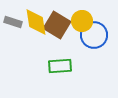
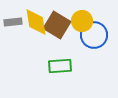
gray rectangle: rotated 24 degrees counterclockwise
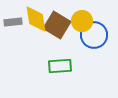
yellow diamond: moved 3 px up
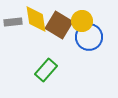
brown square: moved 2 px right
blue circle: moved 5 px left, 2 px down
green rectangle: moved 14 px left, 4 px down; rotated 45 degrees counterclockwise
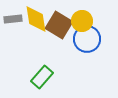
gray rectangle: moved 3 px up
blue circle: moved 2 px left, 2 px down
green rectangle: moved 4 px left, 7 px down
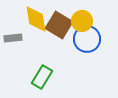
gray rectangle: moved 19 px down
green rectangle: rotated 10 degrees counterclockwise
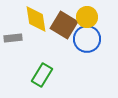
yellow circle: moved 5 px right, 4 px up
brown square: moved 5 px right
green rectangle: moved 2 px up
